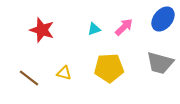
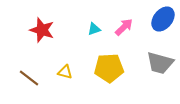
yellow triangle: moved 1 px right, 1 px up
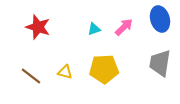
blue ellipse: moved 3 px left; rotated 55 degrees counterclockwise
red star: moved 4 px left, 3 px up
gray trapezoid: rotated 84 degrees clockwise
yellow pentagon: moved 5 px left, 1 px down
brown line: moved 2 px right, 2 px up
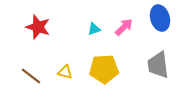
blue ellipse: moved 1 px up
gray trapezoid: moved 2 px left, 2 px down; rotated 16 degrees counterclockwise
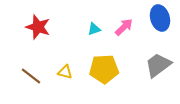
gray trapezoid: rotated 60 degrees clockwise
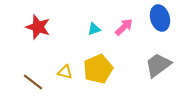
yellow pentagon: moved 6 px left; rotated 20 degrees counterclockwise
brown line: moved 2 px right, 6 px down
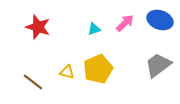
blue ellipse: moved 2 px down; rotated 55 degrees counterclockwise
pink arrow: moved 1 px right, 4 px up
yellow triangle: moved 2 px right
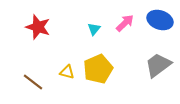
cyan triangle: rotated 32 degrees counterclockwise
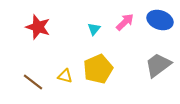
pink arrow: moved 1 px up
yellow triangle: moved 2 px left, 4 px down
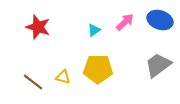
cyan triangle: moved 1 px down; rotated 16 degrees clockwise
yellow pentagon: rotated 24 degrees clockwise
yellow triangle: moved 2 px left, 1 px down
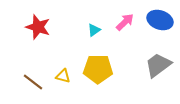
yellow triangle: moved 1 px up
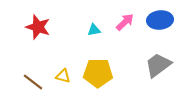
blue ellipse: rotated 25 degrees counterclockwise
cyan triangle: rotated 24 degrees clockwise
yellow pentagon: moved 4 px down
